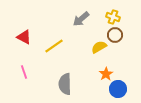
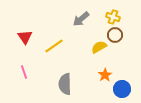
red triangle: moved 1 px right; rotated 28 degrees clockwise
orange star: moved 1 px left, 1 px down
blue circle: moved 4 px right
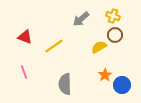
yellow cross: moved 1 px up
red triangle: rotated 35 degrees counterclockwise
blue circle: moved 4 px up
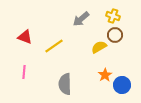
pink line: rotated 24 degrees clockwise
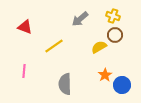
gray arrow: moved 1 px left
red triangle: moved 10 px up
pink line: moved 1 px up
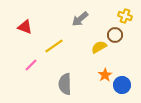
yellow cross: moved 12 px right
pink line: moved 7 px right, 6 px up; rotated 40 degrees clockwise
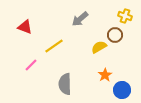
blue circle: moved 5 px down
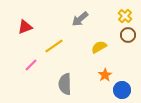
yellow cross: rotated 24 degrees clockwise
red triangle: rotated 42 degrees counterclockwise
brown circle: moved 13 px right
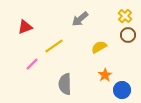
pink line: moved 1 px right, 1 px up
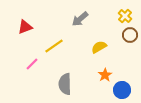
brown circle: moved 2 px right
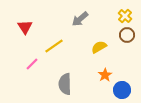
red triangle: rotated 42 degrees counterclockwise
brown circle: moved 3 px left
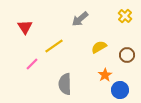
brown circle: moved 20 px down
blue circle: moved 2 px left
